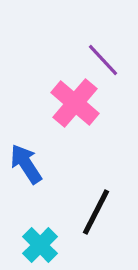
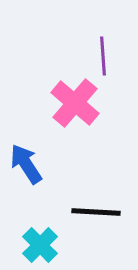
purple line: moved 4 px up; rotated 39 degrees clockwise
black line: rotated 66 degrees clockwise
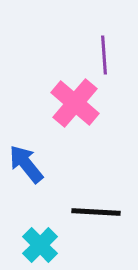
purple line: moved 1 px right, 1 px up
blue arrow: rotated 6 degrees counterclockwise
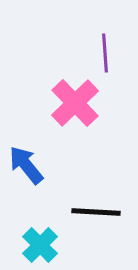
purple line: moved 1 px right, 2 px up
pink cross: rotated 6 degrees clockwise
blue arrow: moved 1 px down
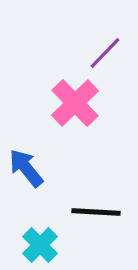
purple line: rotated 48 degrees clockwise
blue arrow: moved 3 px down
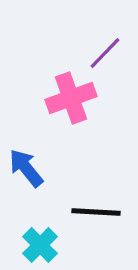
pink cross: moved 4 px left, 5 px up; rotated 24 degrees clockwise
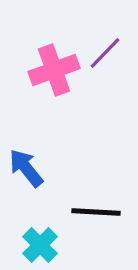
pink cross: moved 17 px left, 28 px up
